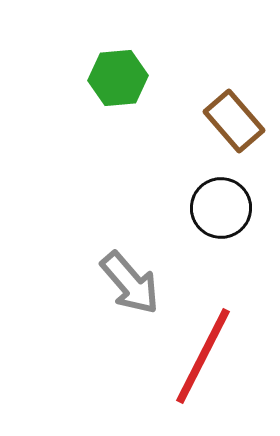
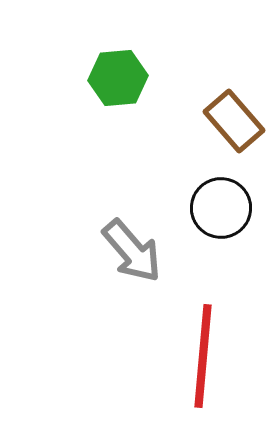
gray arrow: moved 2 px right, 32 px up
red line: rotated 22 degrees counterclockwise
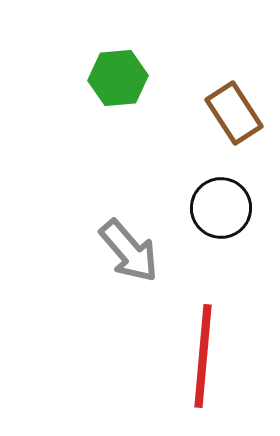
brown rectangle: moved 8 px up; rotated 8 degrees clockwise
gray arrow: moved 3 px left
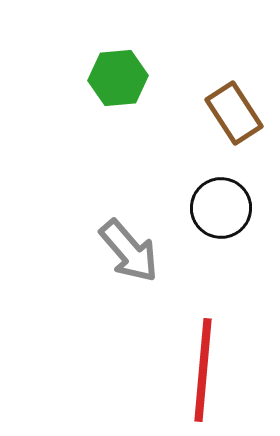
red line: moved 14 px down
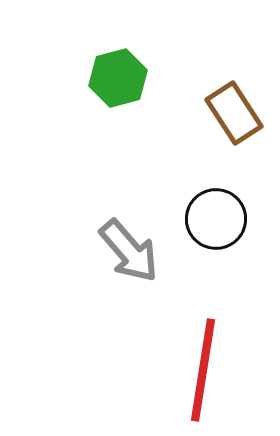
green hexagon: rotated 10 degrees counterclockwise
black circle: moved 5 px left, 11 px down
red line: rotated 4 degrees clockwise
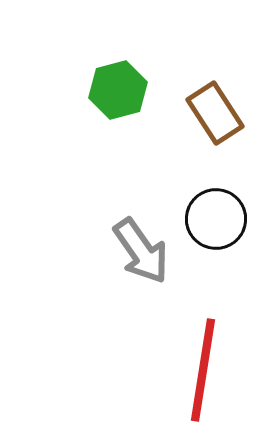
green hexagon: moved 12 px down
brown rectangle: moved 19 px left
gray arrow: moved 12 px right; rotated 6 degrees clockwise
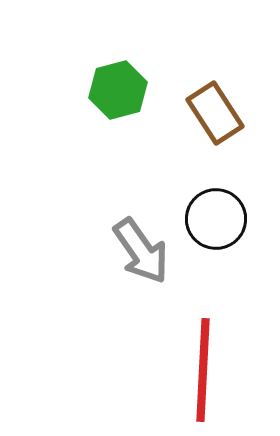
red line: rotated 6 degrees counterclockwise
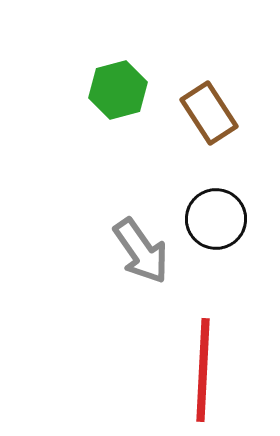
brown rectangle: moved 6 px left
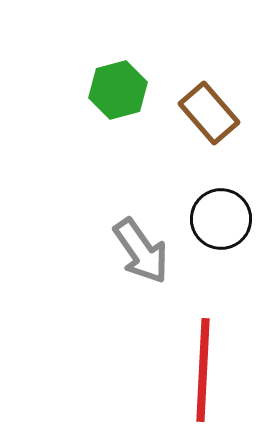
brown rectangle: rotated 8 degrees counterclockwise
black circle: moved 5 px right
